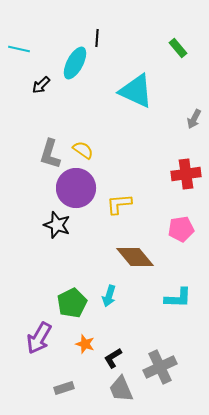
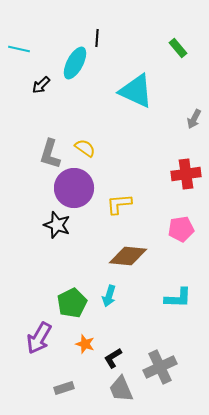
yellow semicircle: moved 2 px right, 2 px up
purple circle: moved 2 px left
brown diamond: moved 7 px left, 1 px up; rotated 45 degrees counterclockwise
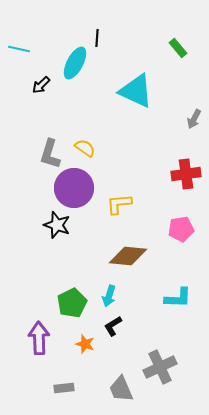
purple arrow: rotated 148 degrees clockwise
black L-shape: moved 32 px up
gray rectangle: rotated 12 degrees clockwise
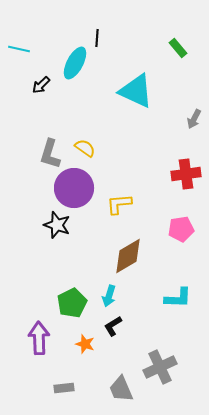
brown diamond: rotated 36 degrees counterclockwise
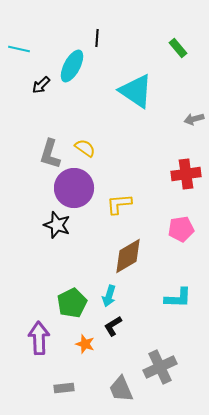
cyan ellipse: moved 3 px left, 3 px down
cyan triangle: rotated 9 degrees clockwise
gray arrow: rotated 48 degrees clockwise
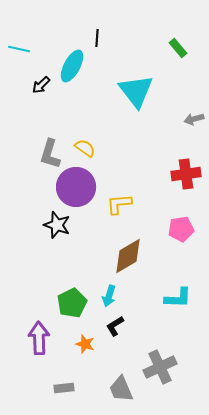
cyan triangle: rotated 18 degrees clockwise
purple circle: moved 2 px right, 1 px up
black L-shape: moved 2 px right
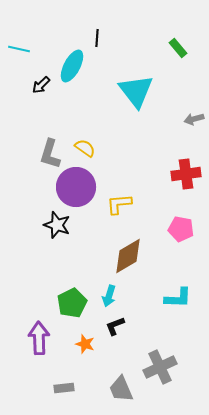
pink pentagon: rotated 20 degrees clockwise
black L-shape: rotated 10 degrees clockwise
